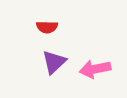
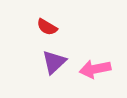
red semicircle: rotated 30 degrees clockwise
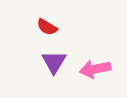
purple triangle: rotated 16 degrees counterclockwise
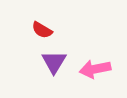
red semicircle: moved 5 px left, 3 px down
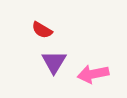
pink arrow: moved 2 px left, 5 px down
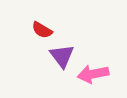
purple triangle: moved 8 px right, 6 px up; rotated 8 degrees counterclockwise
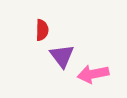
red semicircle: rotated 120 degrees counterclockwise
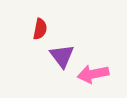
red semicircle: moved 2 px left, 1 px up; rotated 10 degrees clockwise
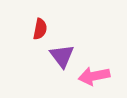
pink arrow: moved 1 px right, 2 px down
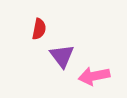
red semicircle: moved 1 px left
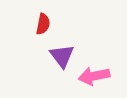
red semicircle: moved 4 px right, 5 px up
